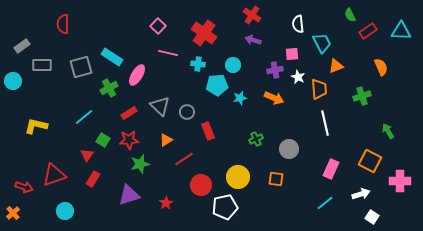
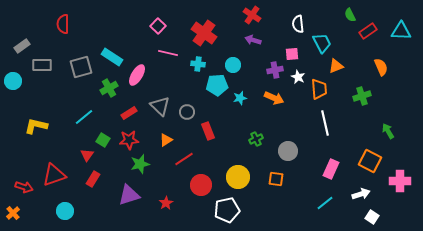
gray circle at (289, 149): moved 1 px left, 2 px down
white pentagon at (225, 207): moved 2 px right, 3 px down
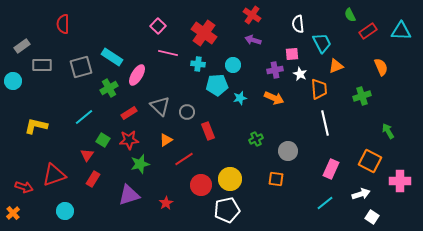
white star at (298, 77): moved 2 px right, 3 px up
yellow circle at (238, 177): moved 8 px left, 2 px down
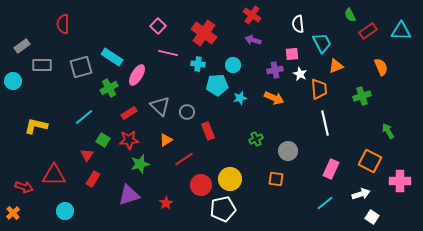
red triangle at (54, 175): rotated 20 degrees clockwise
white pentagon at (227, 210): moved 4 px left, 1 px up
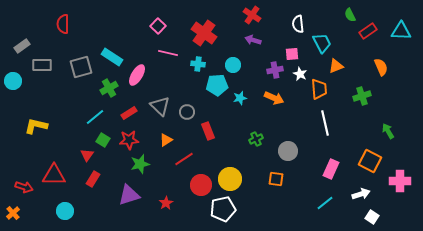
cyan line at (84, 117): moved 11 px right
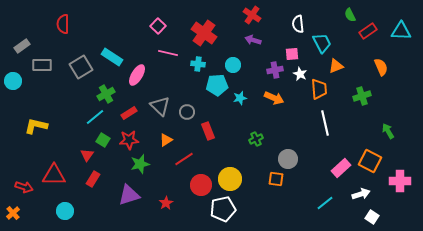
gray square at (81, 67): rotated 15 degrees counterclockwise
green cross at (109, 88): moved 3 px left, 6 px down
gray circle at (288, 151): moved 8 px down
pink rectangle at (331, 169): moved 10 px right, 1 px up; rotated 24 degrees clockwise
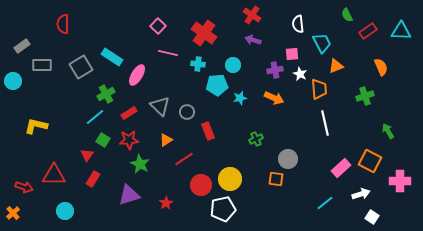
green semicircle at (350, 15): moved 3 px left
green cross at (362, 96): moved 3 px right
green star at (140, 164): rotated 30 degrees counterclockwise
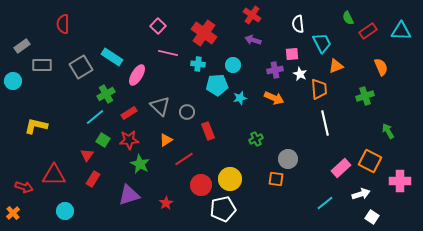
green semicircle at (347, 15): moved 1 px right, 3 px down
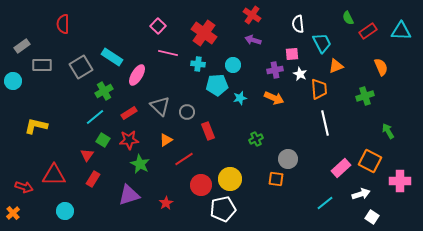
green cross at (106, 94): moved 2 px left, 3 px up
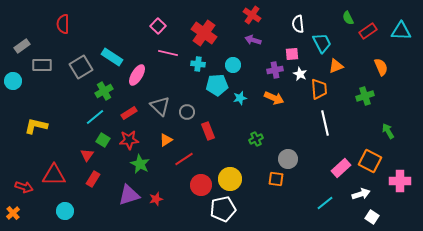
red star at (166, 203): moved 10 px left, 4 px up; rotated 16 degrees clockwise
